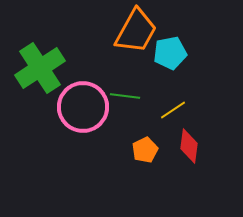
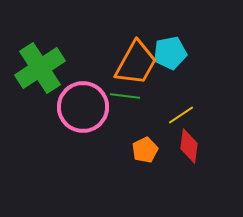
orange trapezoid: moved 32 px down
yellow line: moved 8 px right, 5 px down
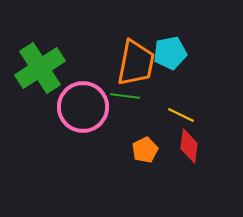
orange trapezoid: rotated 18 degrees counterclockwise
yellow line: rotated 60 degrees clockwise
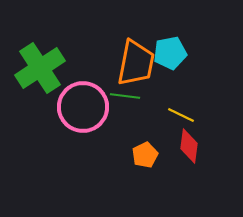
orange pentagon: moved 5 px down
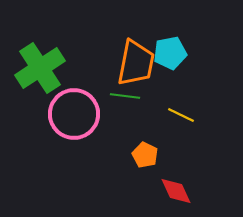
pink circle: moved 9 px left, 7 px down
red diamond: moved 13 px left, 45 px down; rotated 32 degrees counterclockwise
orange pentagon: rotated 20 degrees counterclockwise
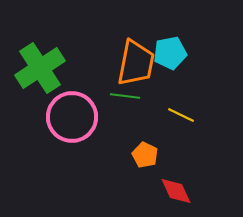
pink circle: moved 2 px left, 3 px down
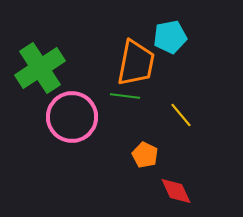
cyan pentagon: moved 16 px up
yellow line: rotated 24 degrees clockwise
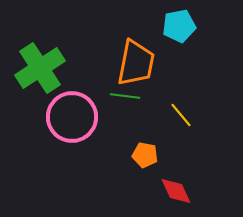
cyan pentagon: moved 9 px right, 11 px up
orange pentagon: rotated 15 degrees counterclockwise
